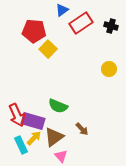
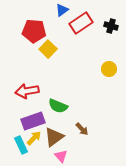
red arrow: moved 10 px right, 24 px up; rotated 105 degrees clockwise
purple rectangle: rotated 35 degrees counterclockwise
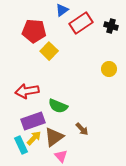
yellow square: moved 1 px right, 2 px down
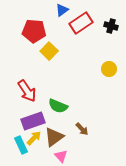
red arrow: rotated 115 degrees counterclockwise
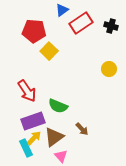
cyan rectangle: moved 5 px right, 3 px down
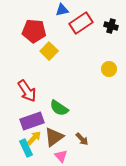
blue triangle: rotated 24 degrees clockwise
green semicircle: moved 1 px right, 2 px down; rotated 12 degrees clockwise
purple rectangle: moved 1 px left
brown arrow: moved 10 px down
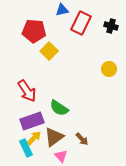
red rectangle: rotated 30 degrees counterclockwise
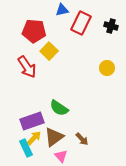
yellow circle: moved 2 px left, 1 px up
red arrow: moved 24 px up
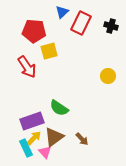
blue triangle: moved 2 px down; rotated 32 degrees counterclockwise
yellow square: rotated 30 degrees clockwise
yellow circle: moved 1 px right, 8 px down
pink triangle: moved 16 px left, 4 px up
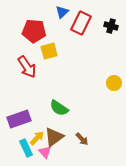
yellow circle: moved 6 px right, 7 px down
purple rectangle: moved 13 px left, 2 px up
yellow arrow: moved 3 px right
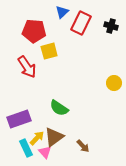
brown arrow: moved 1 px right, 7 px down
